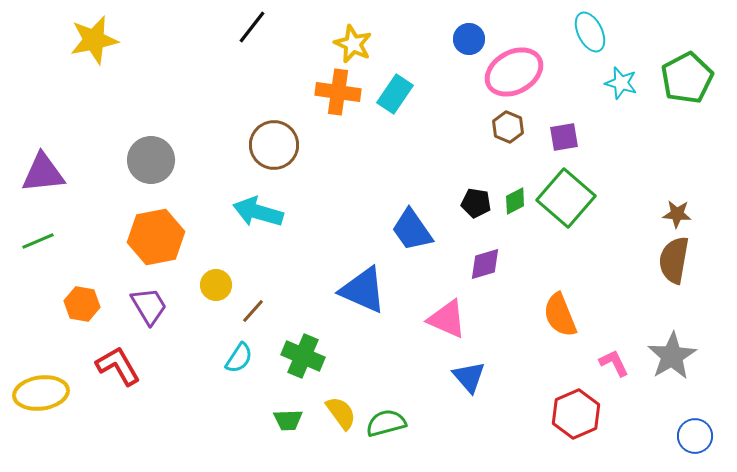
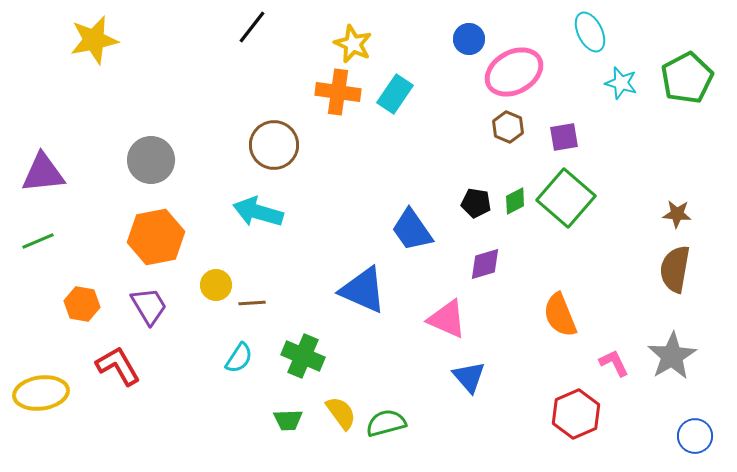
brown semicircle at (674, 260): moved 1 px right, 9 px down
brown line at (253, 311): moved 1 px left, 8 px up; rotated 44 degrees clockwise
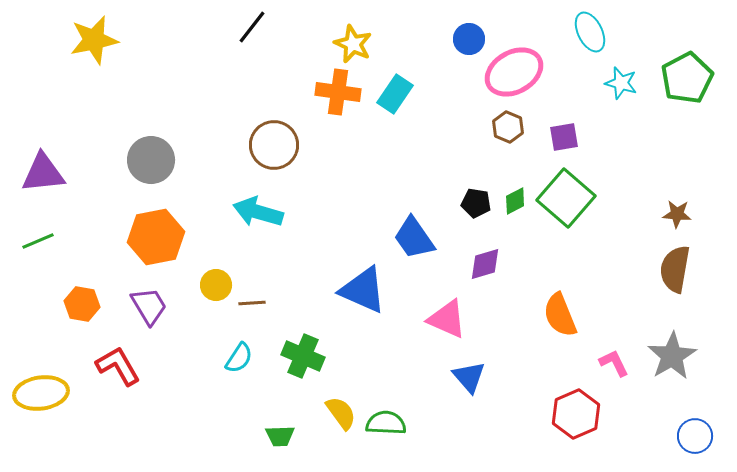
blue trapezoid at (412, 230): moved 2 px right, 8 px down
green trapezoid at (288, 420): moved 8 px left, 16 px down
green semicircle at (386, 423): rotated 18 degrees clockwise
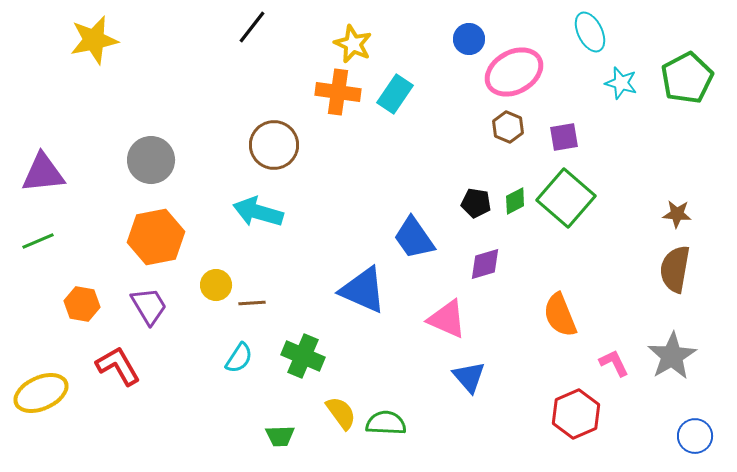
yellow ellipse at (41, 393): rotated 16 degrees counterclockwise
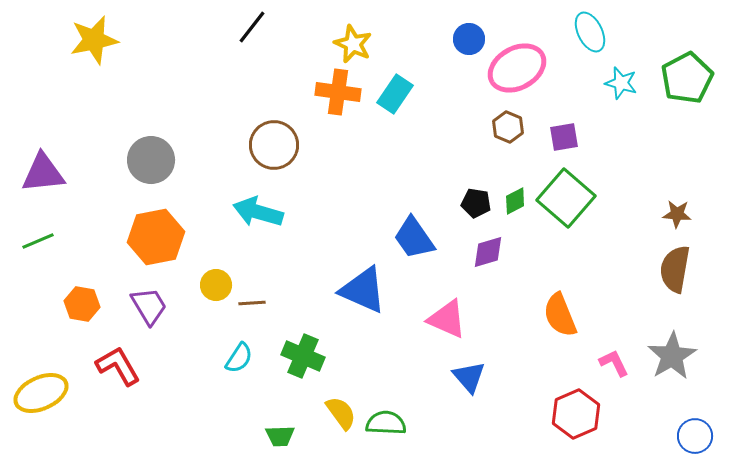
pink ellipse at (514, 72): moved 3 px right, 4 px up
purple diamond at (485, 264): moved 3 px right, 12 px up
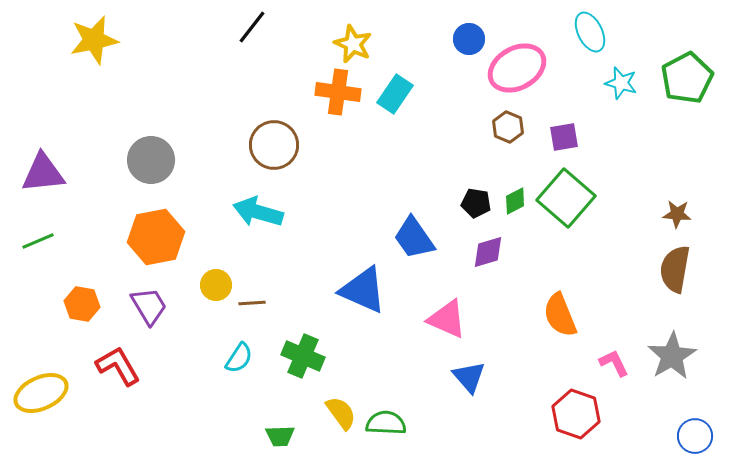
red hexagon at (576, 414): rotated 18 degrees counterclockwise
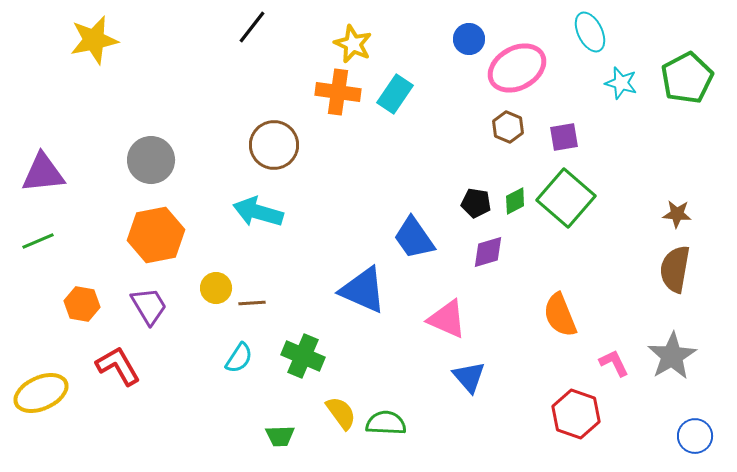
orange hexagon at (156, 237): moved 2 px up
yellow circle at (216, 285): moved 3 px down
